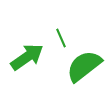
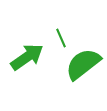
green semicircle: moved 1 px left, 2 px up
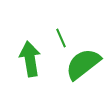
green arrow: moved 3 px right, 2 px down; rotated 64 degrees counterclockwise
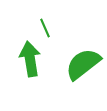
green line: moved 16 px left, 10 px up
